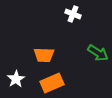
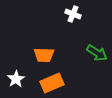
green arrow: moved 1 px left
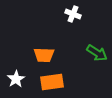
orange rectangle: moved 1 px up; rotated 15 degrees clockwise
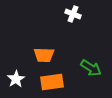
green arrow: moved 6 px left, 15 px down
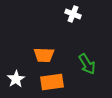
green arrow: moved 4 px left, 4 px up; rotated 25 degrees clockwise
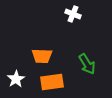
orange trapezoid: moved 2 px left, 1 px down
